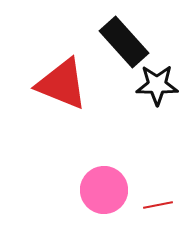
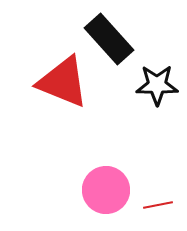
black rectangle: moved 15 px left, 3 px up
red triangle: moved 1 px right, 2 px up
pink circle: moved 2 px right
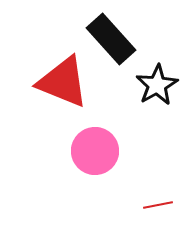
black rectangle: moved 2 px right
black star: rotated 30 degrees counterclockwise
pink circle: moved 11 px left, 39 px up
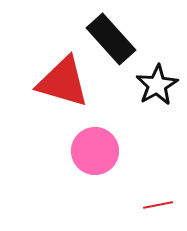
red triangle: rotated 6 degrees counterclockwise
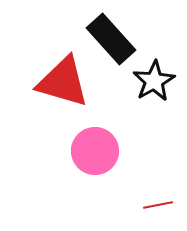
black star: moved 3 px left, 4 px up
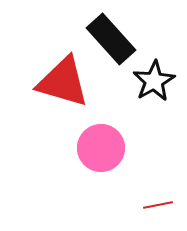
pink circle: moved 6 px right, 3 px up
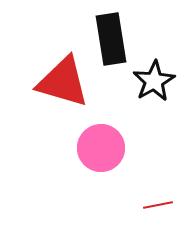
black rectangle: rotated 33 degrees clockwise
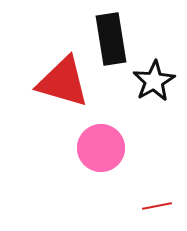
red line: moved 1 px left, 1 px down
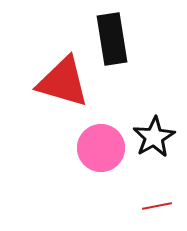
black rectangle: moved 1 px right
black star: moved 56 px down
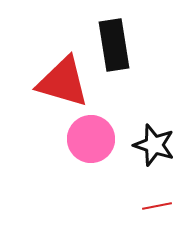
black rectangle: moved 2 px right, 6 px down
black star: moved 8 px down; rotated 24 degrees counterclockwise
pink circle: moved 10 px left, 9 px up
